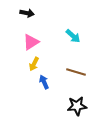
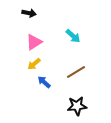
black arrow: moved 2 px right
pink triangle: moved 3 px right
yellow arrow: rotated 24 degrees clockwise
brown line: rotated 48 degrees counterclockwise
blue arrow: rotated 24 degrees counterclockwise
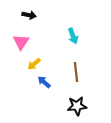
black arrow: moved 2 px down
cyan arrow: rotated 28 degrees clockwise
pink triangle: moved 13 px left; rotated 24 degrees counterclockwise
brown line: rotated 66 degrees counterclockwise
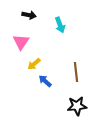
cyan arrow: moved 13 px left, 11 px up
blue arrow: moved 1 px right, 1 px up
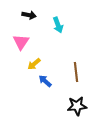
cyan arrow: moved 2 px left
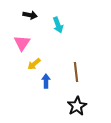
black arrow: moved 1 px right
pink triangle: moved 1 px right, 1 px down
blue arrow: moved 1 px right; rotated 48 degrees clockwise
black star: rotated 24 degrees counterclockwise
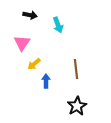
brown line: moved 3 px up
